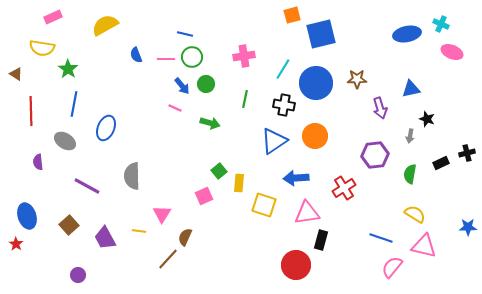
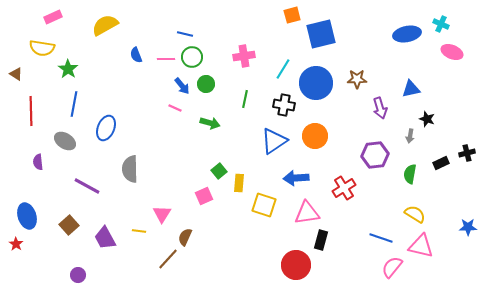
gray semicircle at (132, 176): moved 2 px left, 7 px up
pink triangle at (424, 246): moved 3 px left
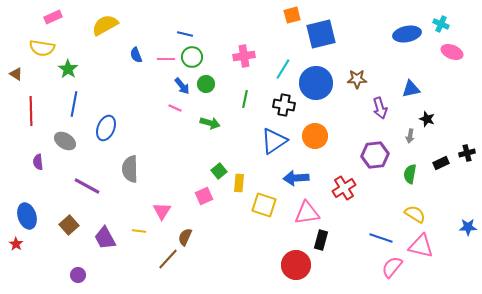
pink triangle at (162, 214): moved 3 px up
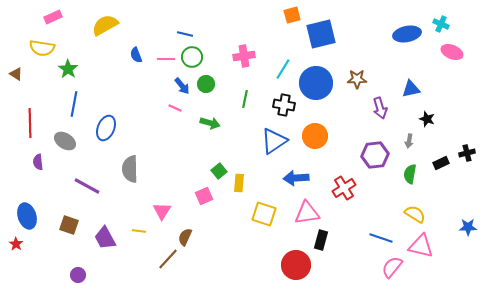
red line at (31, 111): moved 1 px left, 12 px down
gray arrow at (410, 136): moved 1 px left, 5 px down
yellow square at (264, 205): moved 9 px down
brown square at (69, 225): rotated 30 degrees counterclockwise
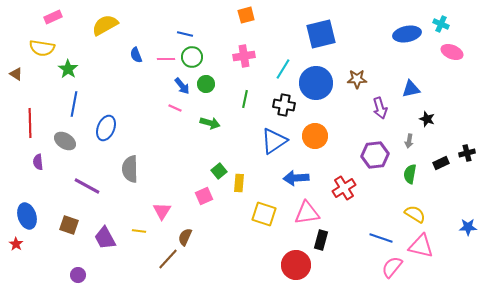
orange square at (292, 15): moved 46 px left
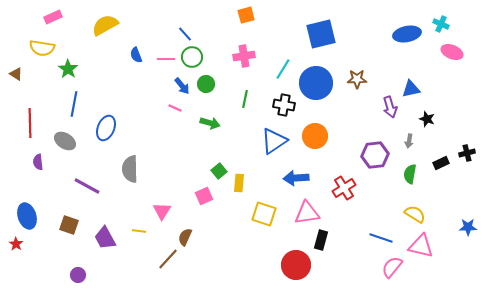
blue line at (185, 34): rotated 35 degrees clockwise
purple arrow at (380, 108): moved 10 px right, 1 px up
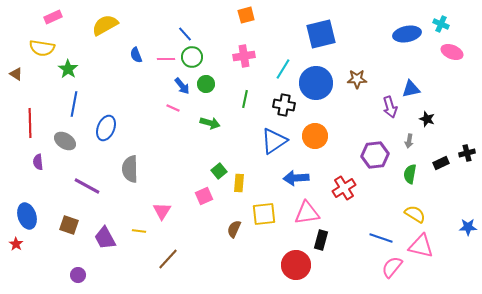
pink line at (175, 108): moved 2 px left
yellow square at (264, 214): rotated 25 degrees counterclockwise
brown semicircle at (185, 237): moved 49 px right, 8 px up
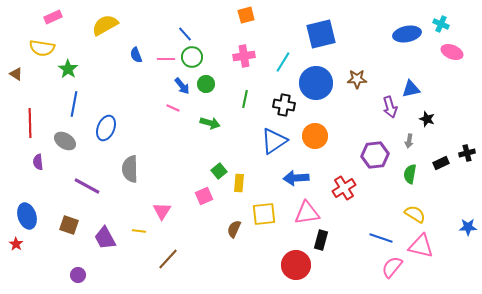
cyan line at (283, 69): moved 7 px up
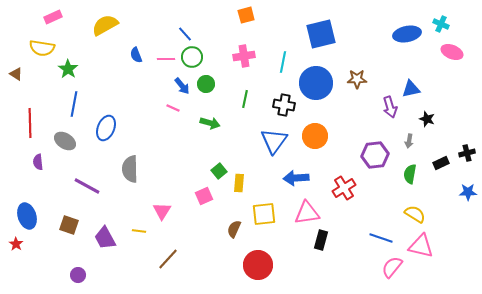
cyan line at (283, 62): rotated 20 degrees counterclockwise
blue triangle at (274, 141): rotated 20 degrees counterclockwise
blue star at (468, 227): moved 35 px up
red circle at (296, 265): moved 38 px left
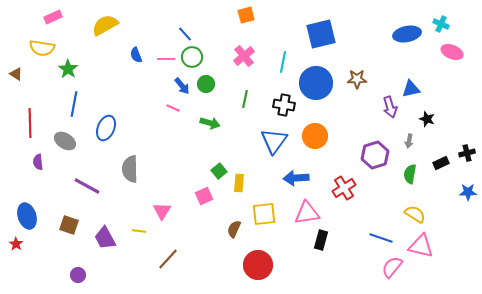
pink cross at (244, 56): rotated 30 degrees counterclockwise
purple hexagon at (375, 155): rotated 12 degrees counterclockwise
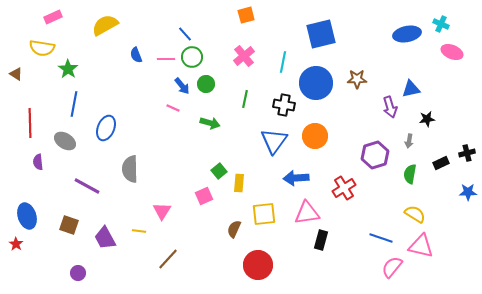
black star at (427, 119): rotated 28 degrees counterclockwise
purple circle at (78, 275): moved 2 px up
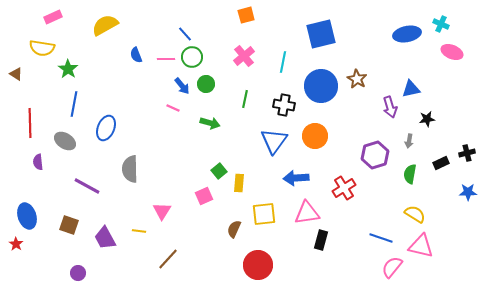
brown star at (357, 79): rotated 30 degrees clockwise
blue circle at (316, 83): moved 5 px right, 3 px down
